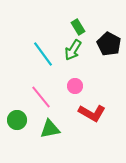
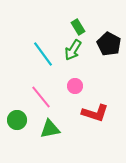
red L-shape: moved 3 px right; rotated 12 degrees counterclockwise
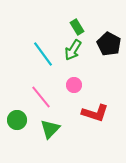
green rectangle: moved 1 px left
pink circle: moved 1 px left, 1 px up
green triangle: rotated 35 degrees counterclockwise
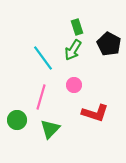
green rectangle: rotated 14 degrees clockwise
cyan line: moved 4 px down
pink line: rotated 55 degrees clockwise
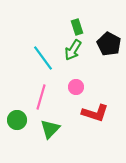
pink circle: moved 2 px right, 2 px down
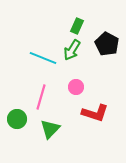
green rectangle: moved 1 px up; rotated 42 degrees clockwise
black pentagon: moved 2 px left
green arrow: moved 1 px left
cyan line: rotated 32 degrees counterclockwise
green circle: moved 1 px up
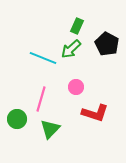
green arrow: moved 1 px left, 1 px up; rotated 15 degrees clockwise
pink line: moved 2 px down
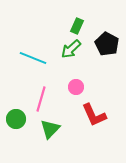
cyan line: moved 10 px left
red L-shape: moved 1 px left, 2 px down; rotated 48 degrees clockwise
green circle: moved 1 px left
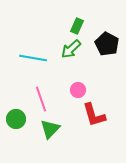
cyan line: rotated 12 degrees counterclockwise
pink circle: moved 2 px right, 3 px down
pink line: rotated 35 degrees counterclockwise
red L-shape: rotated 8 degrees clockwise
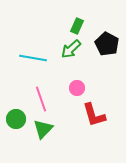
pink circle: moved 1 px left, 2 px up
green triangle: moved 7 px left
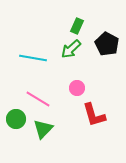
pink line: moved 3 px left; rotated 40 degrees counterclockwise
